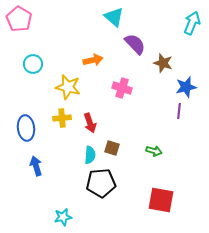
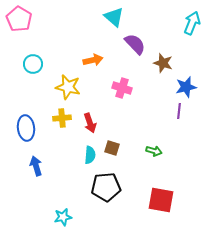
black pentagon: moved 5 px right, 4 px down
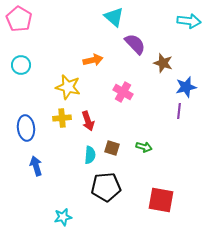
cyan arrow: moved 3 px left, 2 px up; rotated 75 degrees clockwise
cyan circle: moved 12 px left, 1 px down
pink cross: moved 1 px right, 4 px down; rotated 12 degrees clockwise
red arrow: moved 2 px left, 2 px up
green arrow: moved 10 px left, 4 px up
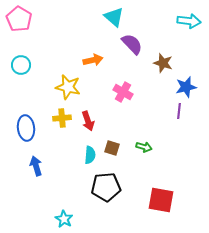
purple semicircle: moved 3 px left
cyan star: moved 1 px right, 2 px down; rotated 30 degrees counterclockwise
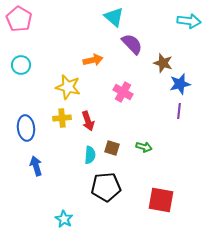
blue star: moved 6 px left, 3 px up
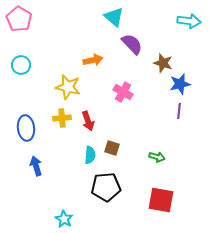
green arrow: moved 13 px right, 10 px down
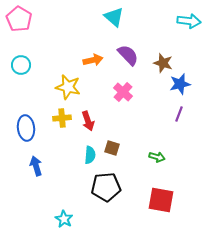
purple semicircle: moved 4 px left, 11 px down
pink cross: rotated 12 degrees clockwise
purple line: moved 3 px down; rotated 14 degrees clockwise
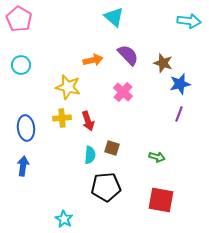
blue arrow: moved 13 px left; rotated 24 degrees clockwise
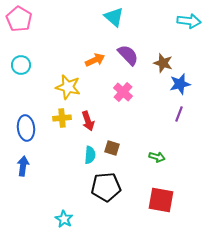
orange arrow: moved 2 px right; rotated 12 degrees counterclockwise
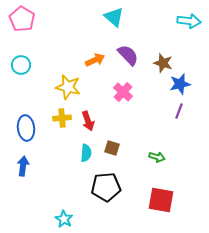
pink pentagon: moved 3 px right
purple line: moved 3 px up
cyan semicircle: moved 4 px left, 2 px up
